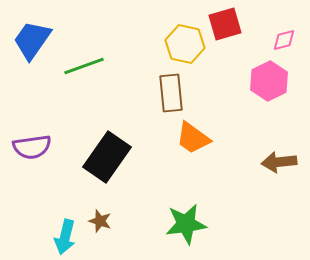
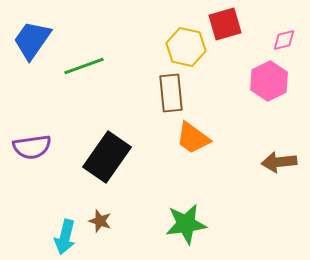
yellow hexagon: moved 1 px right, 3 px down
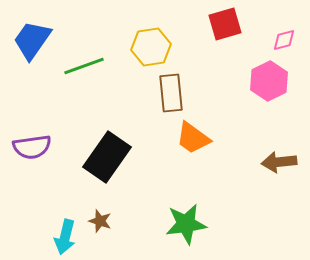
yellow hexagon: moved 35 px left; rotated 21 degrees counterclockwise
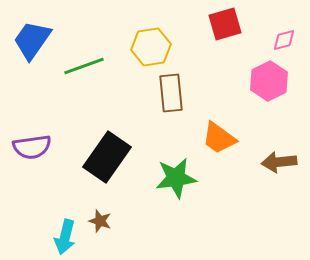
orange trapezoid: moved 26 px right
green star: moved 10 px left, 46 px up
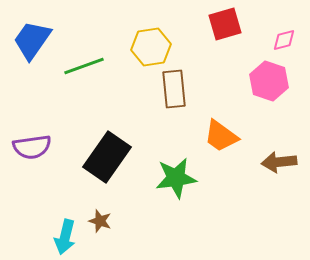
pink hexagon: rotated 15 degrees counterclockwise
brown rectangle: moved 3 px right, 4 px up
orange trapezoid: moved 2 px right, 2 px up
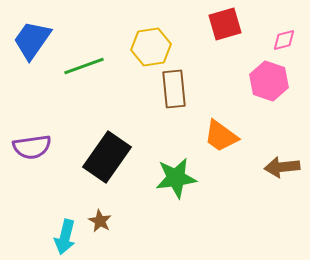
brown arrow: moved 3 px right, 5 px down
brown star: rotated 10 degrees clockwise
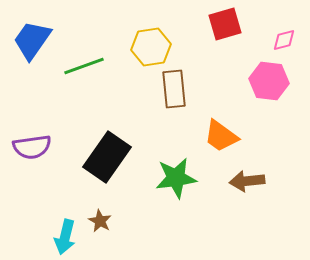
pink hexagon: rotated 12 degrees counterclockwise
brown arrow: moved 35 px left, 14 px down
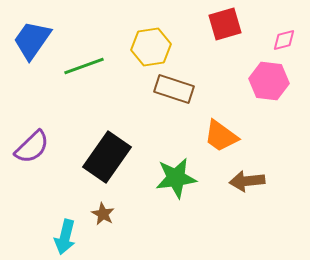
brown rectangle: rotated 66 degrees counterclockwise
purple semicircle: rotated 36 degrees counterclockwise
brown star: moved 3 px right, 7 px up
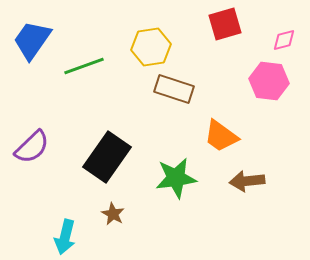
brown star: moved 10 px right
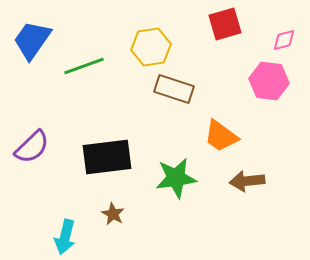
black rectangle: rotated 48 degrees clockwise
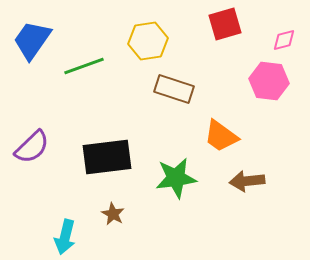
yellow hexagon: moved 3 px left, 6 px up
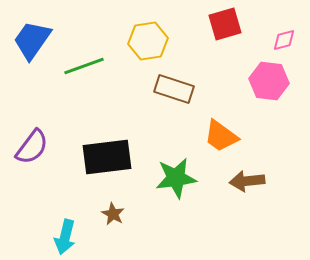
purple semicircle: rotated 9 degrees counterclockwise
